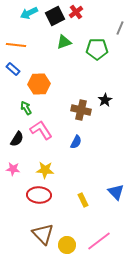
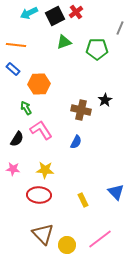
pink line: moved 1 px right, 2 px up
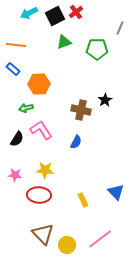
green arrow: rotated 72 degrees counterclockwise
pink star: moved 2 px right, 6 px down
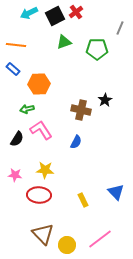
green arrow: moved 1 px right, 1 px down
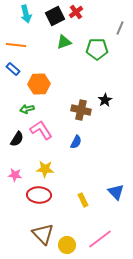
cyan arrow: moved 3 px left, 1 px down; rotated 78 degrees counterclockwise
yellow star: moved 1 px up
